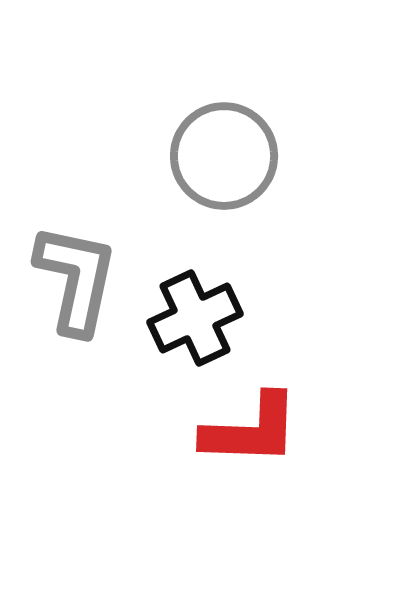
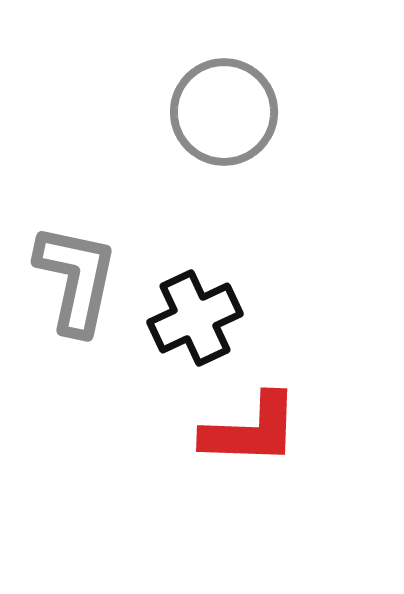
gray circle: moved 44 px up
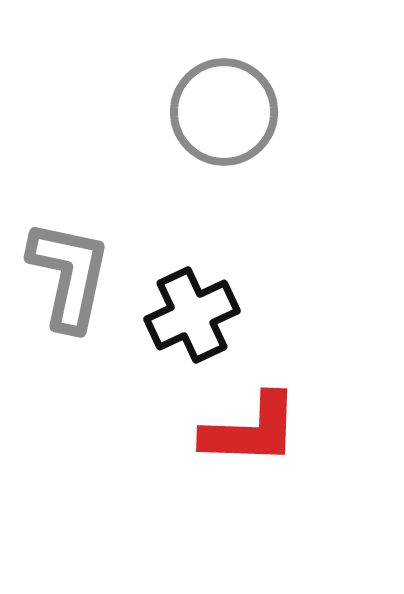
gray L-shape: moved 7 px left, 4 px up
black cross: moved 3 px left, 3 px up
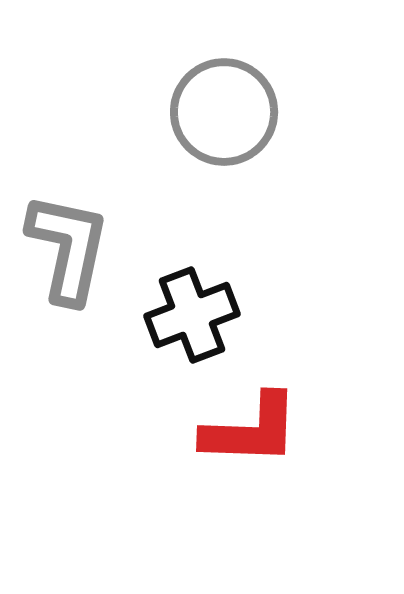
gray L-shape: moved 1 px left, 27 px up
black cross: rotated 4 degrees clockwise
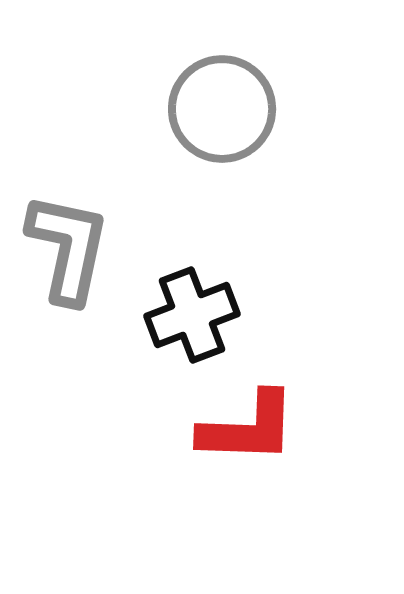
gray circle: moved 2 px left, 3 px up
red L-shape: moved 3 px left, 2 px up
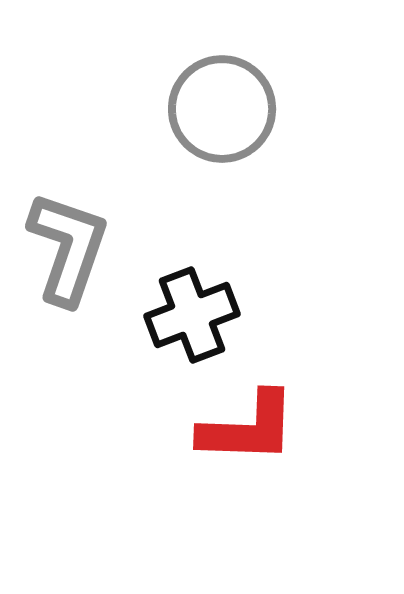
gray L-shape: rotated 7 degrees clockwise
